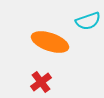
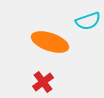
red cross: moved 2 px right
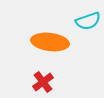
orange ellipse: rotated 12 degrees counterclockwise
